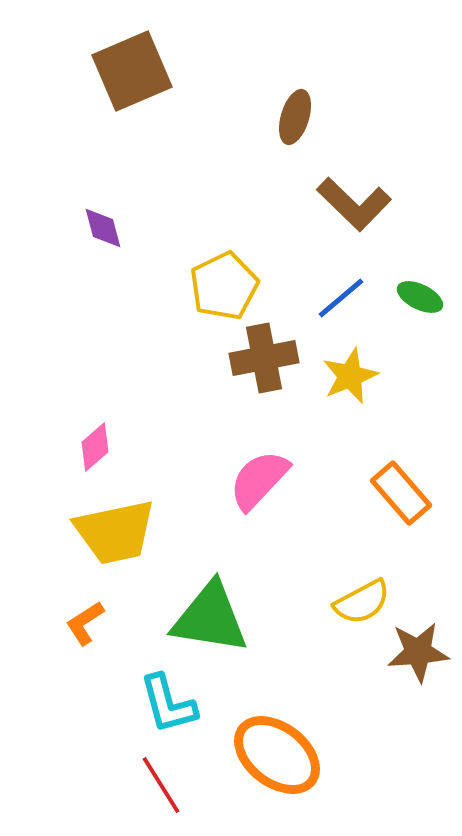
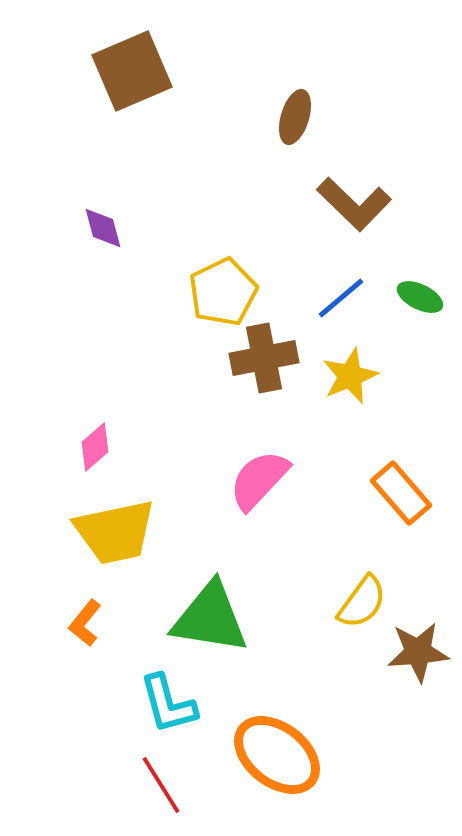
yellow pentagon: moved 1 px left, 6 px down
yellow semicircle: rotated 26 degrees counterclockwise
orange L-shape: rotated 18 degrees counterclockwise
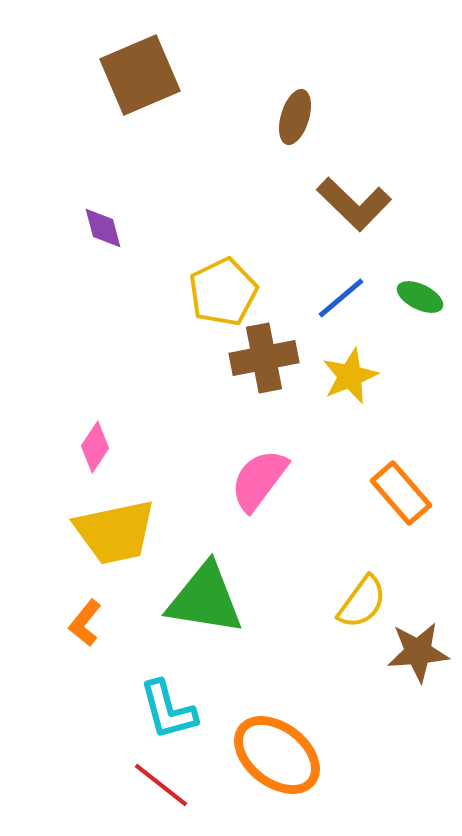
brown square: moved 8 px right, 4 px down
pink diamond: rotated 15 degrees counterclockwise
pink semicircle: rotated 6 degrees counterclockwise
green triangle: moved 5 px left, 19 px up
cyan L-shape: moved 6 px down
red line: rotated 20 degrees counterclockwise
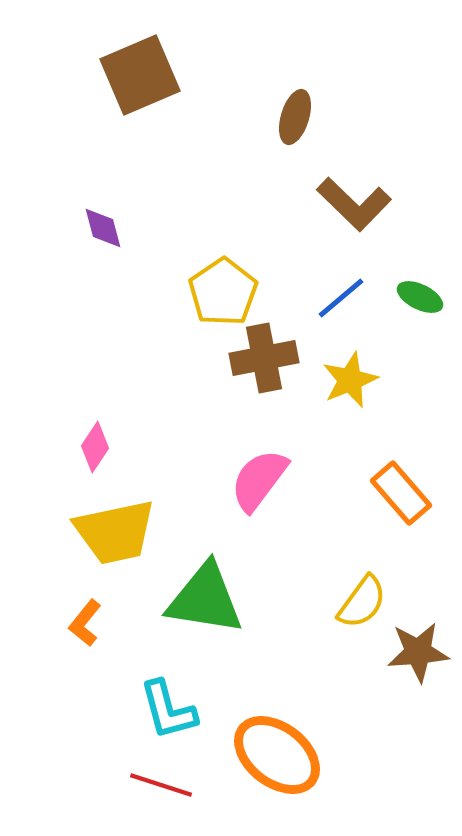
yellow pentagon: rotated 8 degrees counterclockwise
yellow star: moved 4 px down
red line: rotated 20 degrees counterclockwise
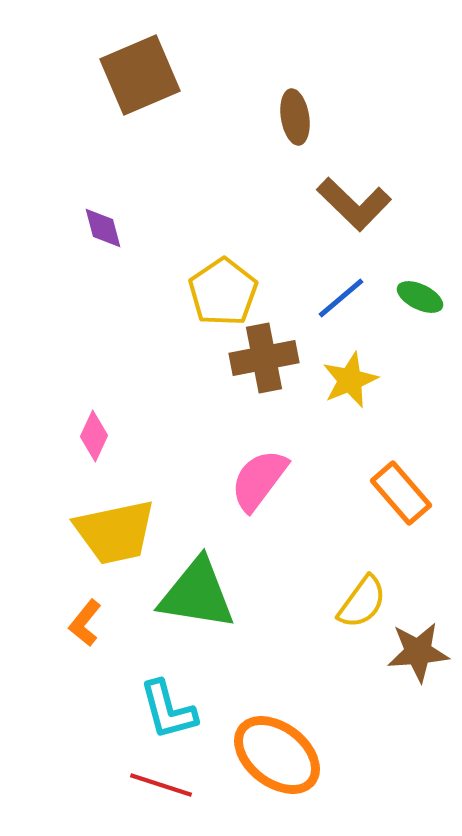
brown ellipse: rotated 26 degrees counterclockwise
pink diamond: moved 1 px left, 11 px up; rotated 9 degrees counterclockwise
green triangle: moved 8 px left, 5 px up
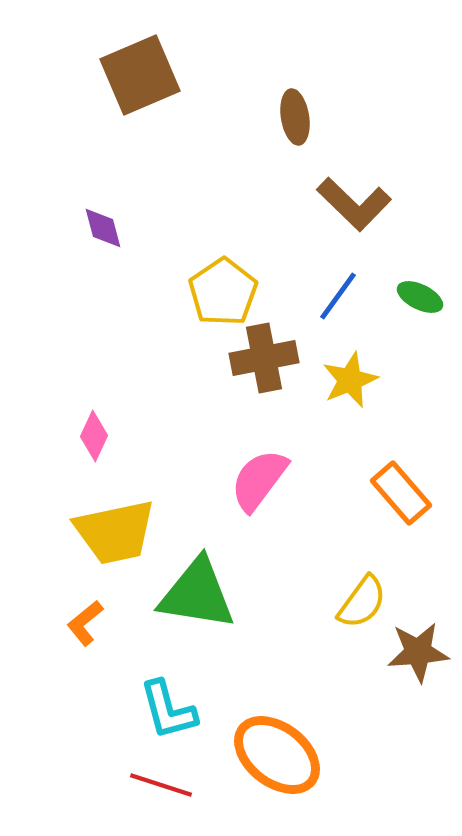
blue line: moved 3 px left, 2 px up; rotated 14 degrees counterclockwise
orange L-shape: rotated 12 degrees clockwise
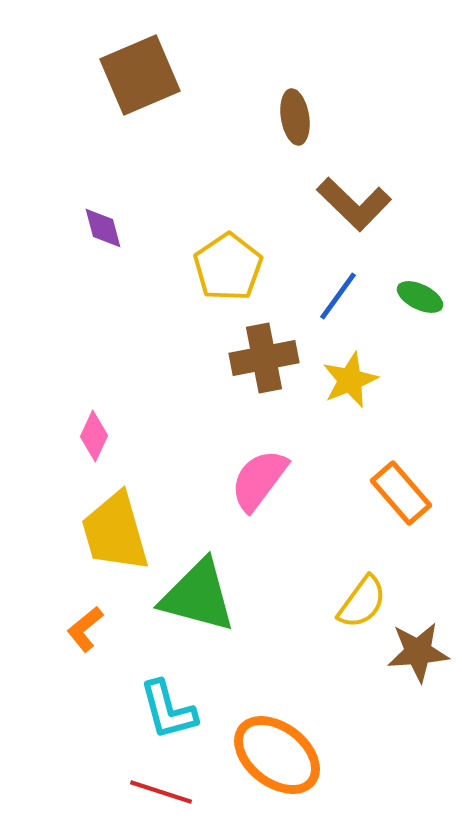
yellow pentagon: moved 5 px right, 25 px up
yellow trapezoid: rotated 86 degrees clockwise
green triangle: moved 1 px right, 2 px down; rotated 6 degrees clockwise
orange L-shape: moved 6 px down
red line: moved 7 px down
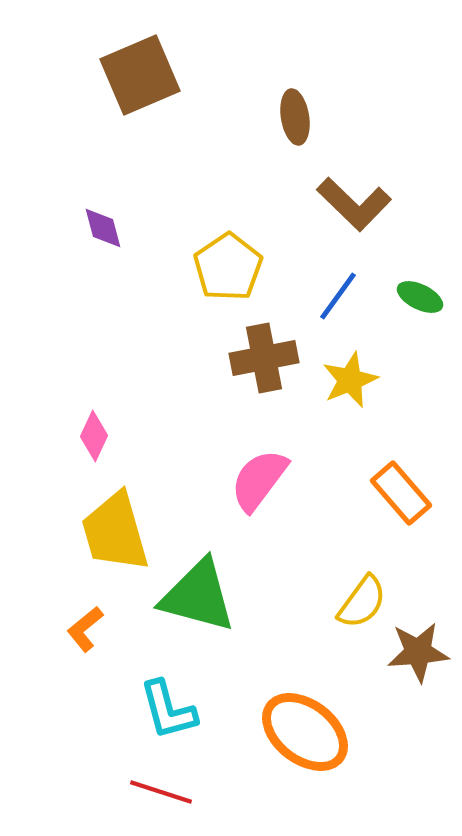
orange ellipse: moved 28 px right, 23 px up
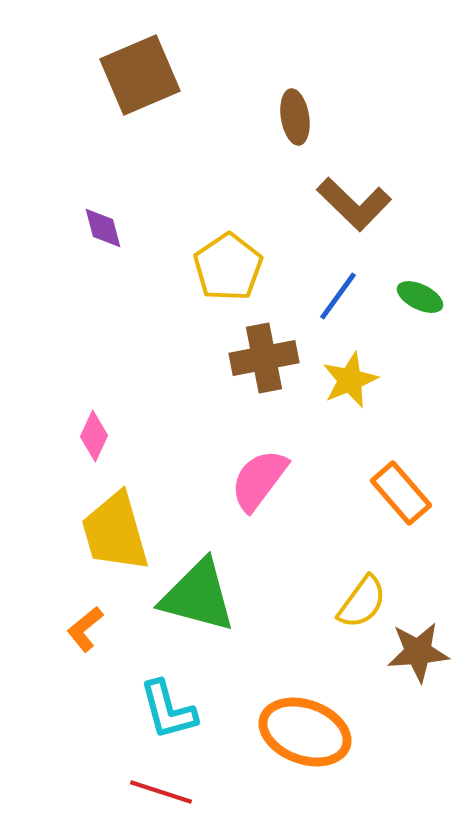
orange ellipse: rotated 18 degrees counterclockwise
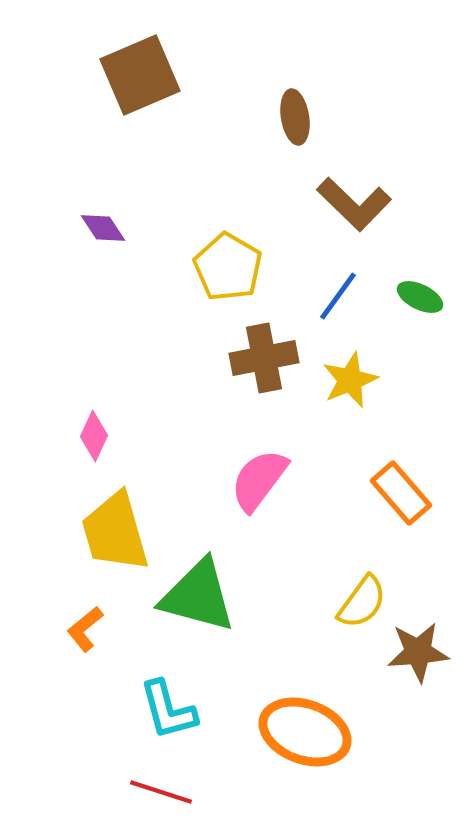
purple diamond: rotated 18 degrees counterclockwise
yellow pentagon: rotated 8 degrees counterclockwise
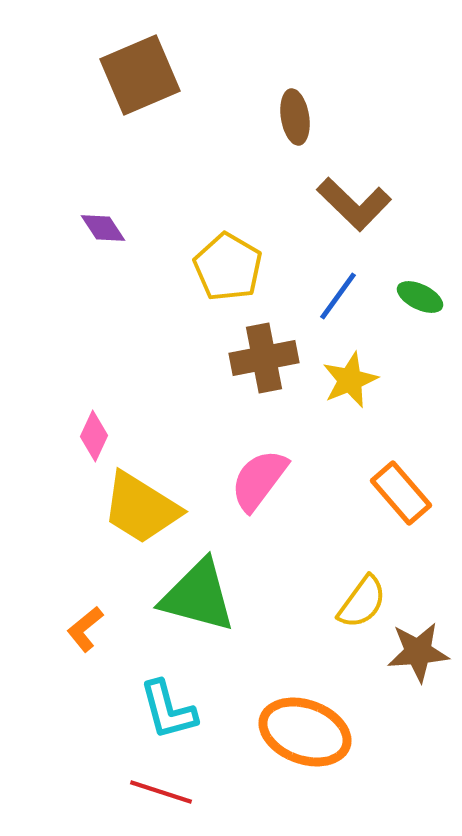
yellow trapezoid: moved 26 px right, 24 px up; rotated 42 degrees counterclockwise
